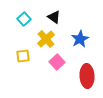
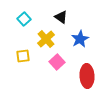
black triangle: moved 7 px right
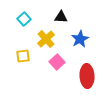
black triangle: rotated 32 degrees counterclockwise
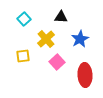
red ellipse: moved 2 px left, 1 px up
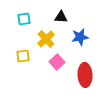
cyan square: rotated 32 degrees clockwise
blue star: moved 2 px up; rotated 18 degrees clockwise
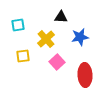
cyan square: moved 6 px left, 6 px down
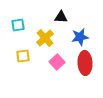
yellow cross: moved 1 px left, 1 px up
red ellipse: moved 12 px up
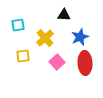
black triangle: moved 3 px right, 2 px up
blue star: rotated 12 degrees counterclockwise
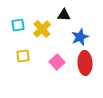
yellow cross: moved 3 px left, 9 px up
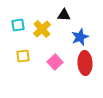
pink square: moved 2 px left
